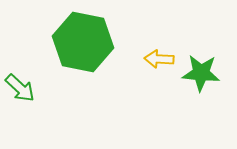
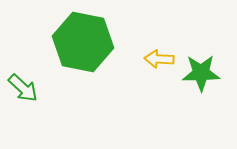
green star: rotated 6 degrees counterclockwise
green arrow: moved 3 px right
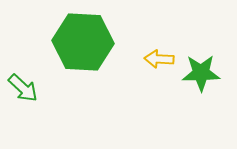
green hexagon: rotated 8 degrees counterclockwise
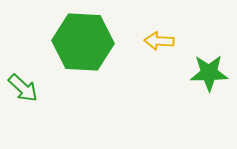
yellow arrow: moved 18 px up
green star: moved 8 px right
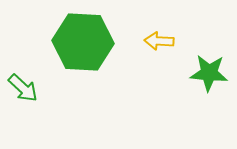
green star: rotated 6 degrees clockwise
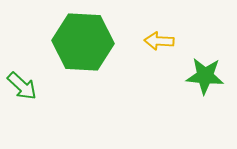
green star: moved 4 px left, 3 px down
green arrow: moved 1 px left, 2 px up
